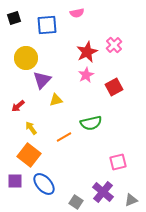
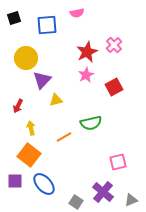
red arrow: rotated 24 degrees counterclockwise
yellow arrow: rotated 24 degrees clockwise
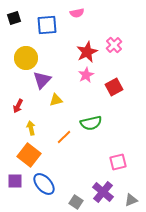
orange line: rotated 14 degrees counterclockwise
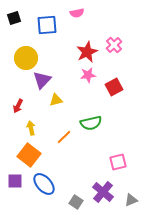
pink star: moved 2 px right; rotated 21 degrees clockwise
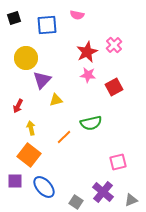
pink semicircle: moved 2 px down; rotated 24 degrees clockwise
pink star: rotated 14 degrees clockwise
blue ellipse: moved 3 px down
